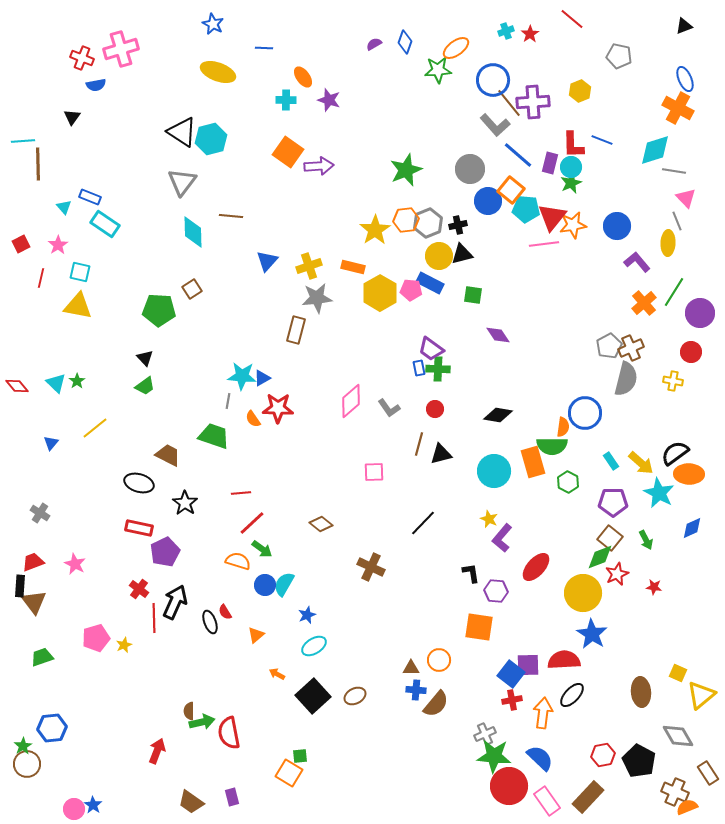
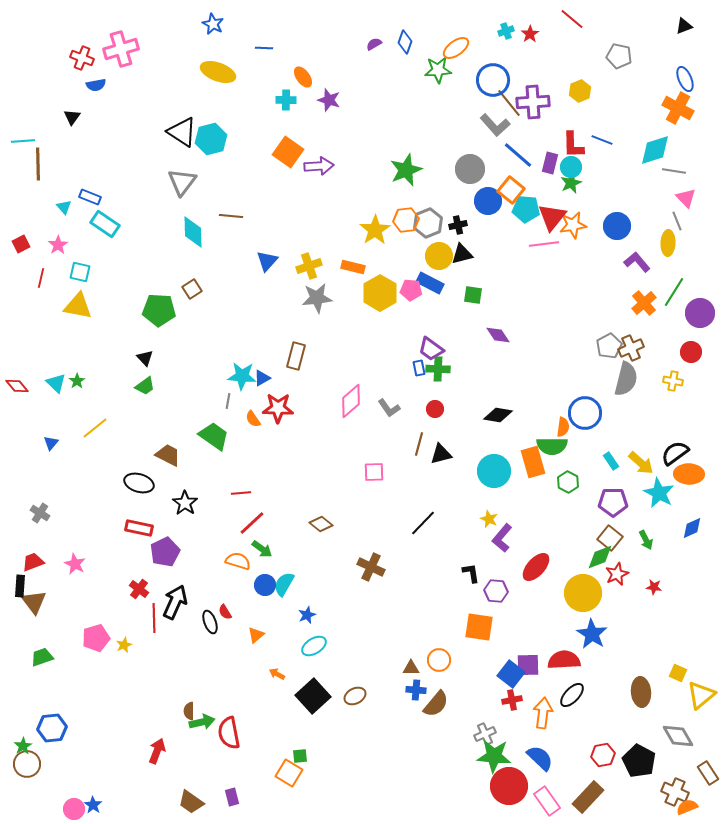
brown rectangle at (296, 330): moved 26 px down
green trapezoid at (214, 436): rotated 16 degrees clockwise
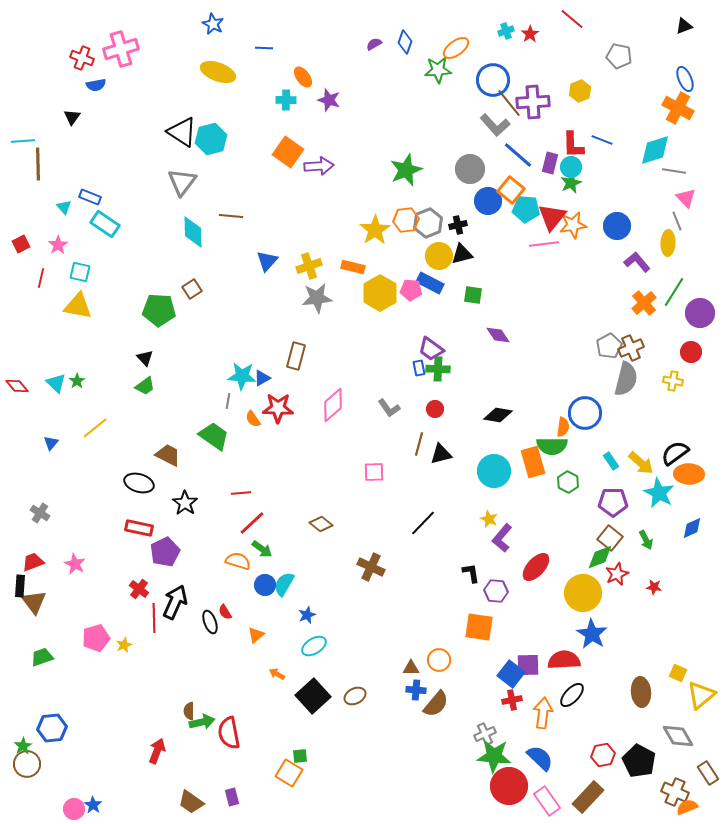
pink diamond at (351, 401): moved 18 px left, 4 px down
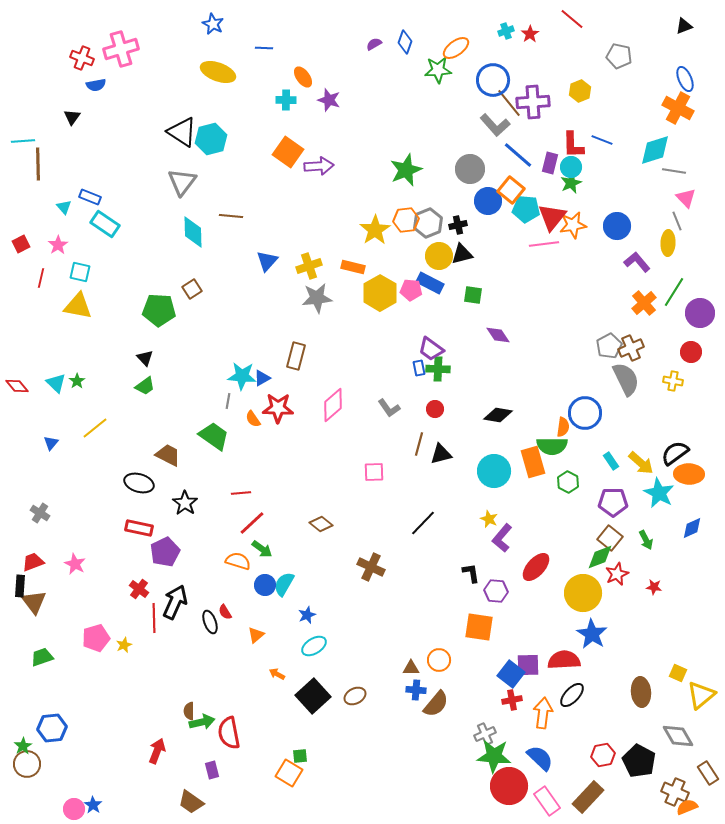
gray semicircle at (626, 379): rotated 40 degrees counterclockwise
purple rectangle at (232, 797): moved 20 px left, 27 px up
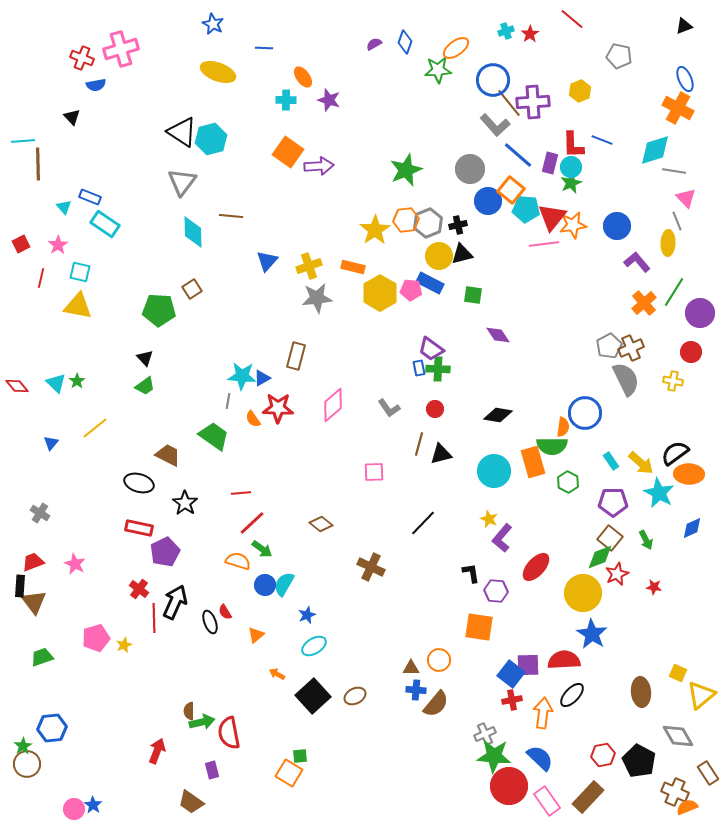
black triangle at (72, 117): rotated 18 degrees counterclockwise
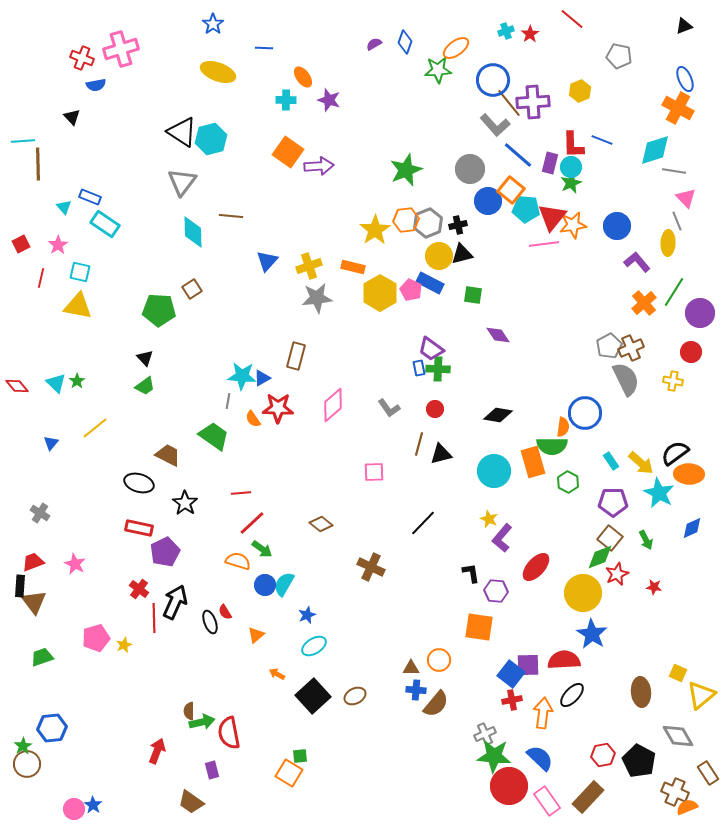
blue star at (213, 24): rotated 10 degrees clockwise
pink pentagon at (411, 290): rotated 20 degrees clockwise
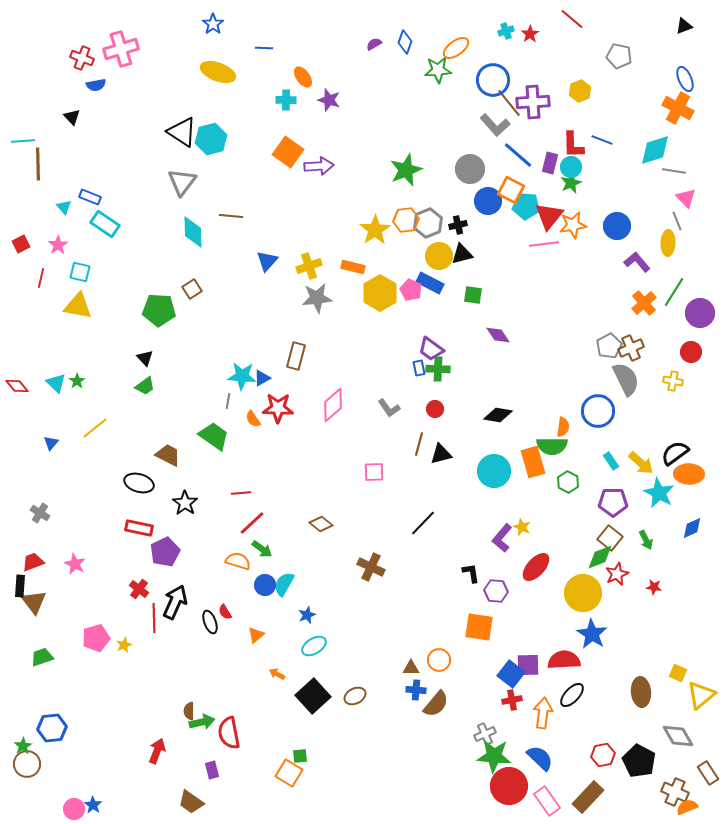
orange square at (511, 190): rotated 12 degrees counterclockwise
cyan pentagon at (526, 209): moved 3 px up
red triangle at (552, 217): moved 3 px left, 1 px up
blue circle at (585, 413): moved 13 px right, 2 px up
yellow star at (489, 519): moved 33 px right, 8 px down
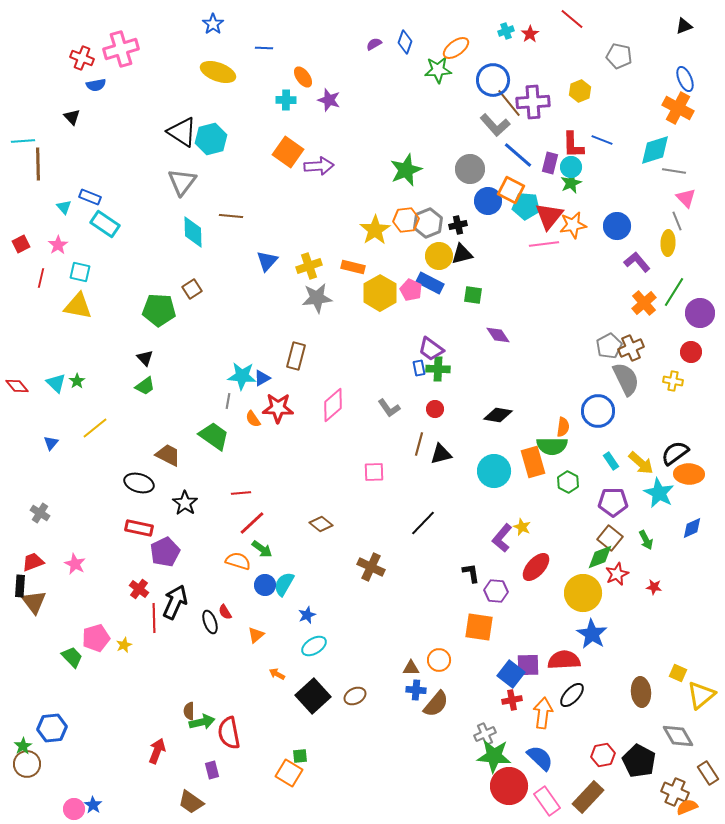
green trapezoid at (42, 657): moved 30 px right; rotated 65 degrees clockwise
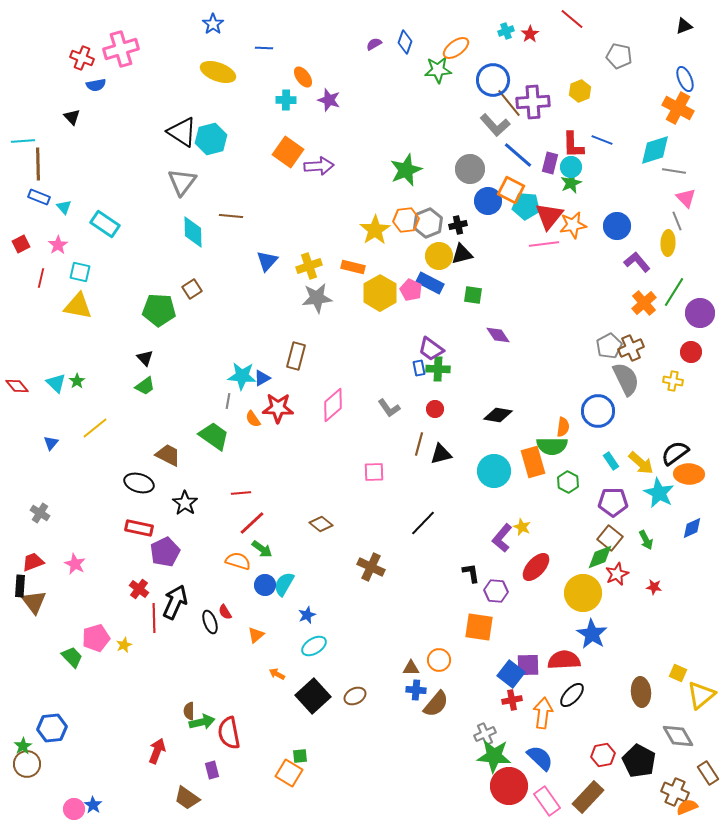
blue rectangle at (90, 197): moved 51 px left
brown trapezoid at (191, 802): moved 4 px left, 4 px up
